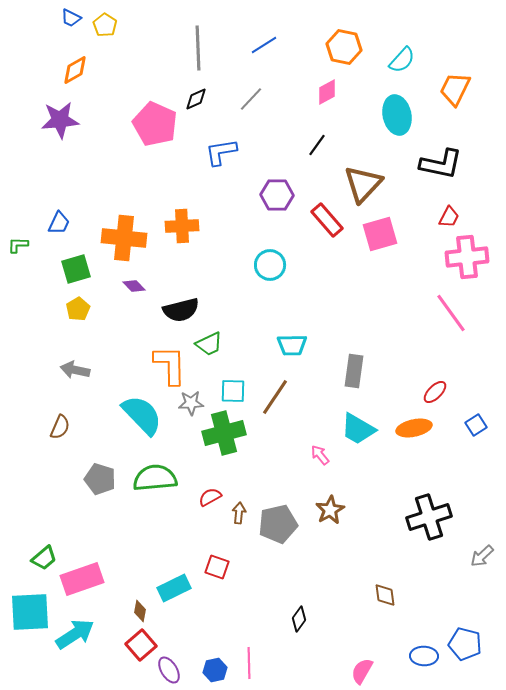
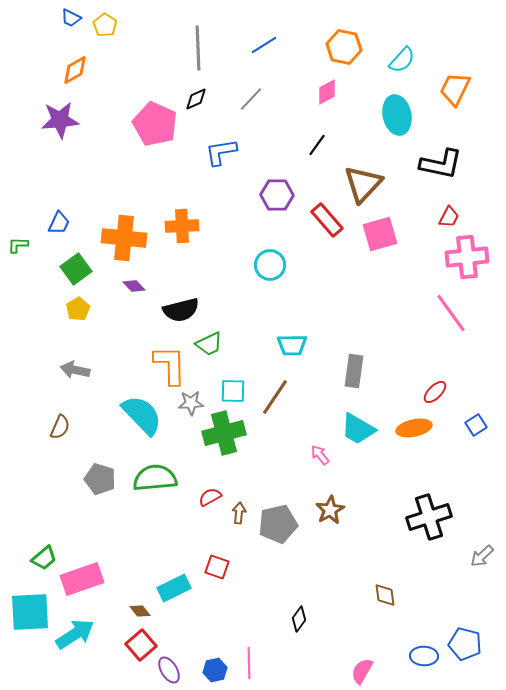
green square at (76, 269): rotated 20 degrees counterclockwise
brown diamond at (140, 611): rotated 50 degrees counterclockwise
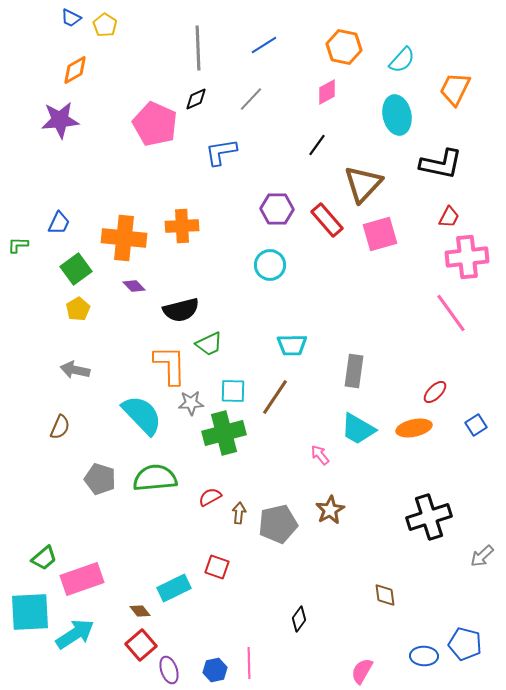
purple hexagon at (277, 195): moved 14 px down
purple ellipse at (169, 670): rotated 12 degrees clockwise
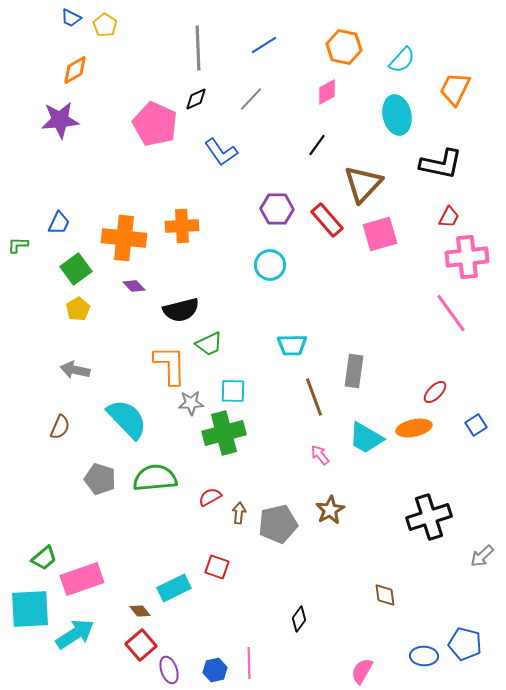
blue L-shape at (221, 152): rotated 116 degrees counterclockwise
brown line at (275, 397): moved 39 px right; rotated 54 degrees counterclockwise
cyan semicircle at (142, 415): moved 15 px left, 4 px down
cyan trapezoid at (358, 429): moved 8 px right, 9 px down
cyan square at (30, 612): moved 3 px up
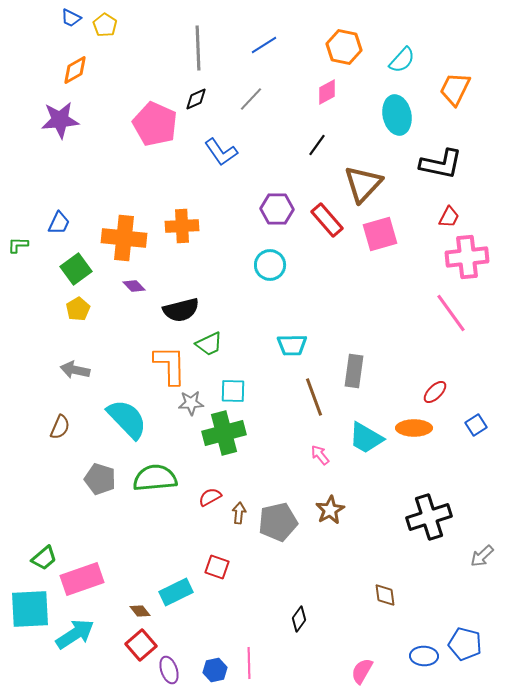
orange ellipse at (414, 428): rotated 12 degrees clockwise
gray pentagon at (278, 524): moved 2 px up
cyan rectangle at (174, 588): moved 2 px right, 4 px down
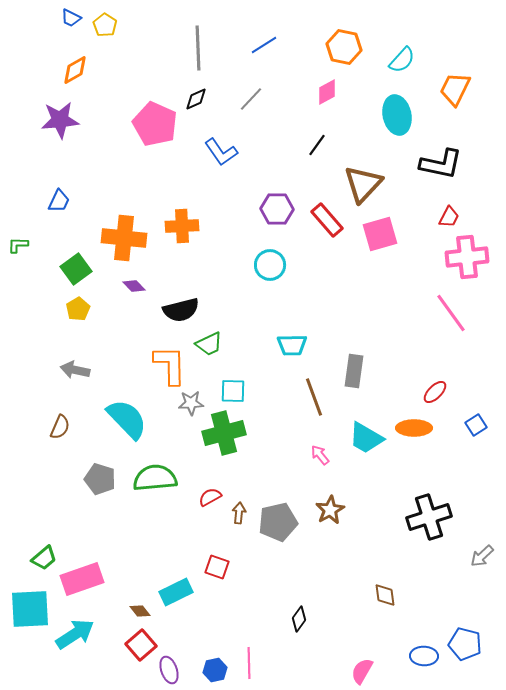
blue trapezoid at (59, 223): moved 22 px up
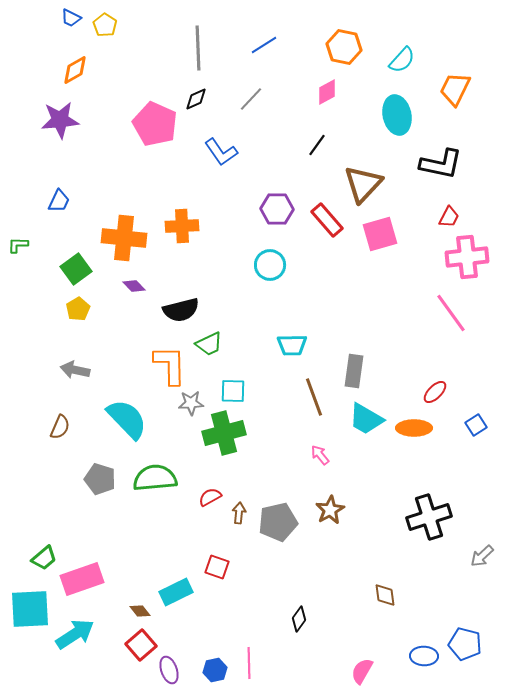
cyan trapezoid at (366, 438): moved 19 px up
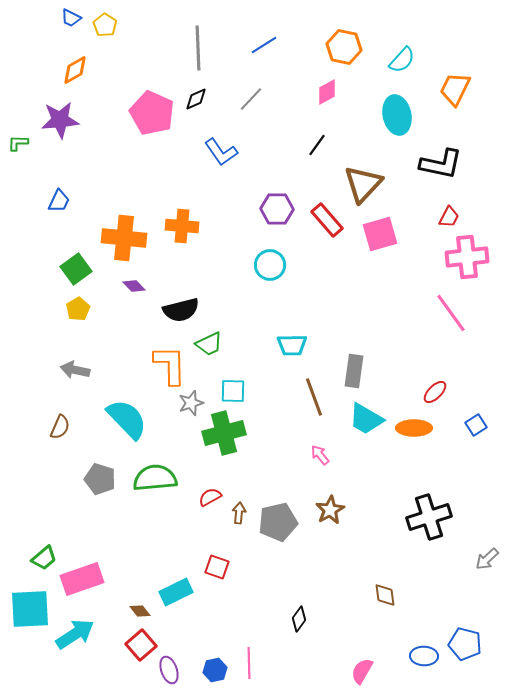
pink pentagon at (155, 124): moved 3 px left, 11 px up
orange cross at (182, 226): rotated 8 degrees clockwise
green L-shape at (18, 245): moved 102 px up
gray star at (191, 403): rotated 15 degrees counterclockwise
gray arrow at (482, 556): moved 5 px right, 3 px down
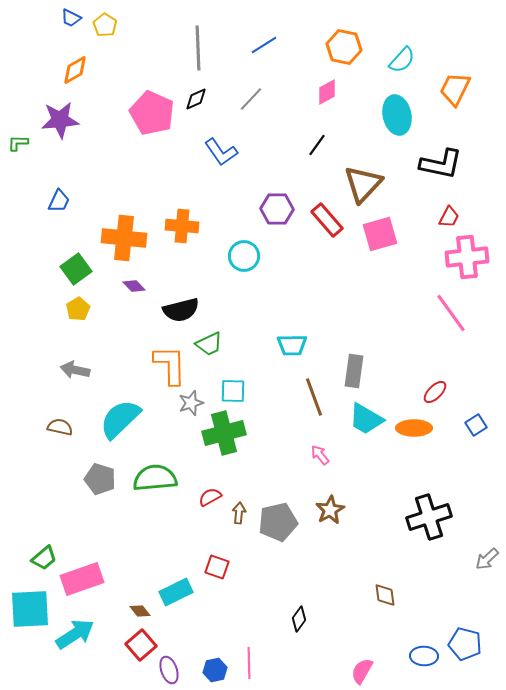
cyan circle at (270, 265): moved 26 px left, 9 px up
cyan semicircle at (127, 419): moved 7 px left; rotated 90 degrees counterclockwise
brown semicircle at (60, 427): rotated 100 degrees counterclockwise
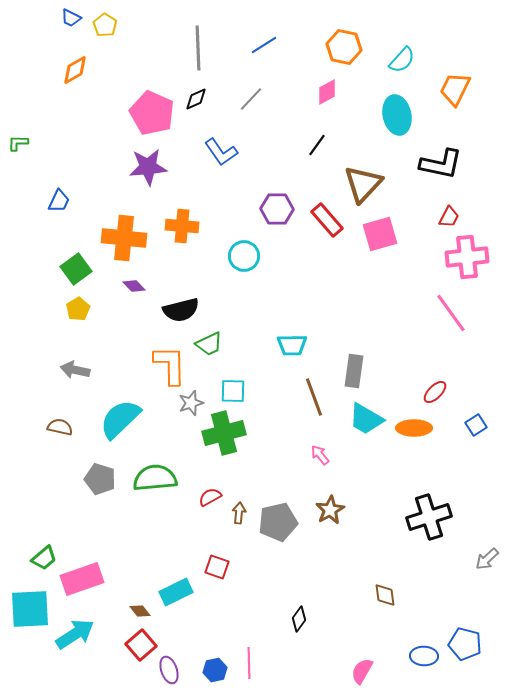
purple star at (60, 120): moved 88 px right, 47 px down
